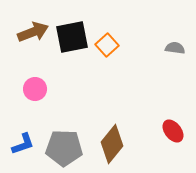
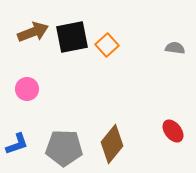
pink circle: moved 8 px left
blue L-shape: moved 6 px left
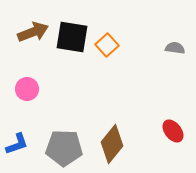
black square: rotated 20 degrees clockwise
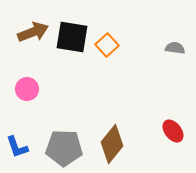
blue L-shape: moved 3 px down; rotated 90 degrees clockwise
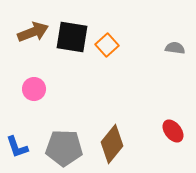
pink circle: moved 7 px right
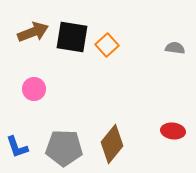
red ellipse: rotated 45 degrees counterclockwise
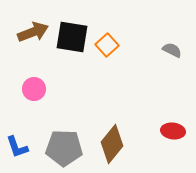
gray semicircle: moved 3 px left, 2 px down; rotated 18 degrees clockwise
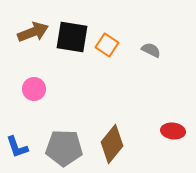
orange square: rotated 15 degrees counterclockwise
gray semicircle: moved 21 px left
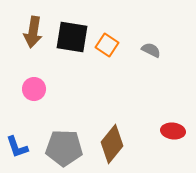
brown arrow: rotated 120 degrees clockwise
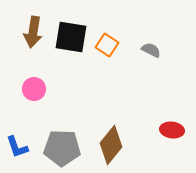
black square: moved 1 px left
red ellipse: moved 1 px left, 1 px up
brown diamond: moved 1 px left, 1 px down
gray pentagon: moved 2 px left
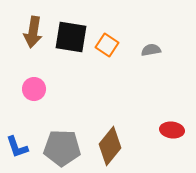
gray semicircle: rotated 36 degrees counterclockwise
brown diamond: moved 1 px left, 1 px down
